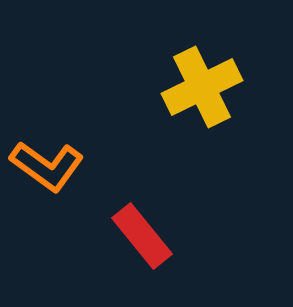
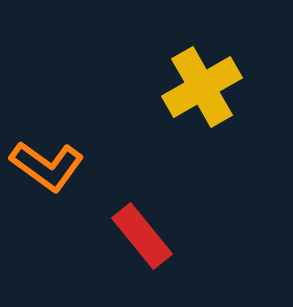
yellow cross: rotated 4 degrees counterclockwise
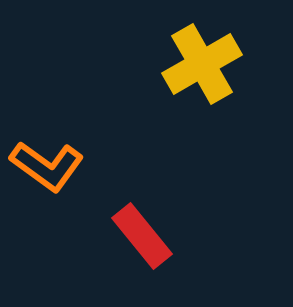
yellow cross: moved 23 px up
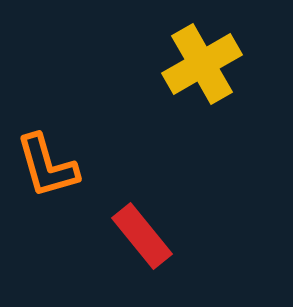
orange L-shape: rotated 38 degrees clockwise
